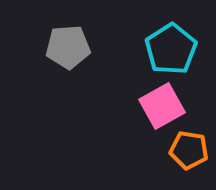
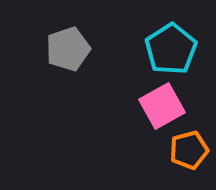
gray pentagon: moved 2 px down; rotated 15 degrees counterclockwise
orange pentagon: rotated 24 degrees counterclockwise
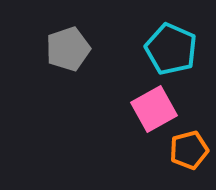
cyan pentagon: rotated 15 degrees counterclockwise
pink square: moved 8 px left, 3 px down
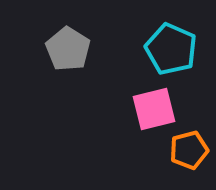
gray pentagon: rotated 21 degrees counterclockwise
pink square: rotated 15 degrees clockwise
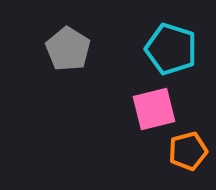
cyan pentagon: rotated 6 degrees counterclockwise
orange pentagon: moved 1 px left, 1 px down
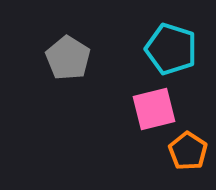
gray pentagon: moved 9 px down
orange pentagon: rotated 24 degrees counterclockwise
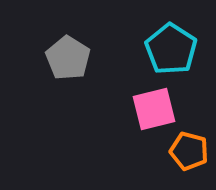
cyan pentagon: rotated 15 degrees clockwise
orange pentagon: moved 1 px right; rotated 18 degrees counterclockwise
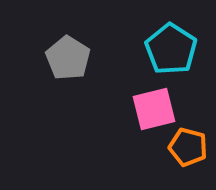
orange pentagon: moved 1 px left, 4 px up
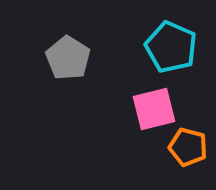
cyan pentagon: moved 2 px up; rotated 9 degrees counterclockwise
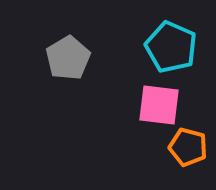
gray pentagon: rotated 9 degrees clockwise
pink square: moved 5 px right, 4 px up; rotated 21 degrees clockwise
